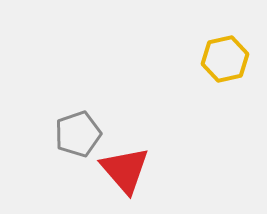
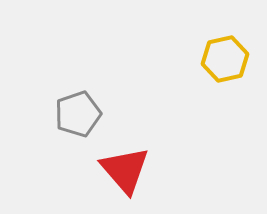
gray pentagon: moved 20 px up
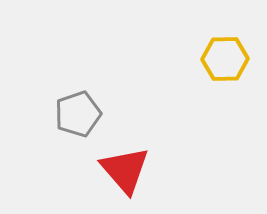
yellow hexagon: rotated 12 degrees clockwise
